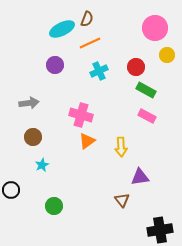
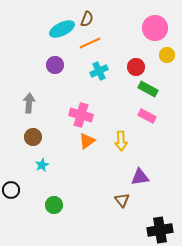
green rectangle: moved 2 px right, 1 px up
gray arrow: rotated 78 degrees counterclockwise
yellow arrow: moved 6 px up
green circle: moved 1 px up
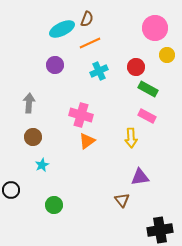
yellow arrow: moved 10 px right, 3 px up
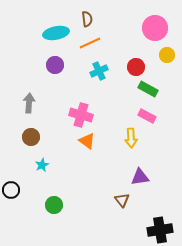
brown semicircle: rotated 28 degrees counterclockwise
cyan ellipse: moved 6 px left, 4 px down; rotated 15 degrees clockwise
brown circle: moved 2 px left
orange triangle: rotated 48 degrees counterclockwise
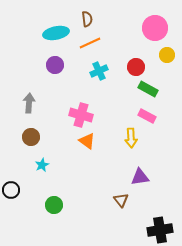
brown triangle: moved 1 px left
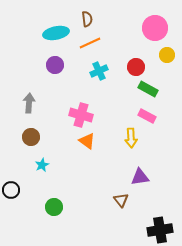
green circle: moved 2 px down
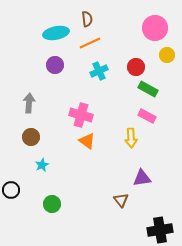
purple triangle: moved 2 px right, 1 px down
green circle: moved 2 px left, 3 px up
